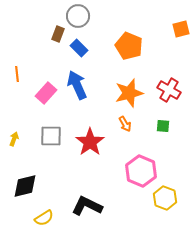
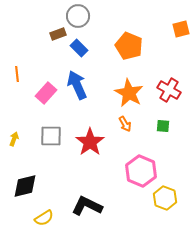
brown rectangle: rotated 49 degrees clockwise
orange star: rotated 28 degrees counterclockwise
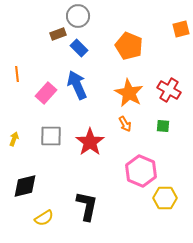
yellow hexagon: rotated 20 degrees counterclockwise
black L-shape: rotated 76 degrees clockwise
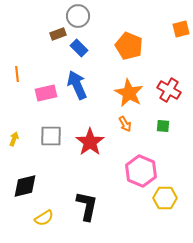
pink rectangle: rotated 35 degrees clockwise
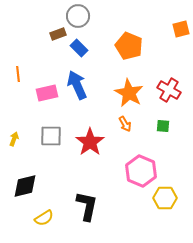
orange line: moved 1 px right
pink rectangle: moved 1 px right
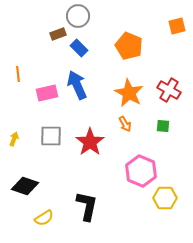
orange square: moved 4 px left, 3 px up
black diamond: rotated 32 degrees clockwise
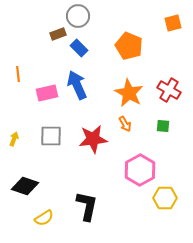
orange square: moved 4 px left, 3 px up
red star: moved 3 px right, 3 px up; rotated 28 degrees clockwise
pink hexagon: moved 1 px left, 1 px up; rotated 8 degrees clockwise
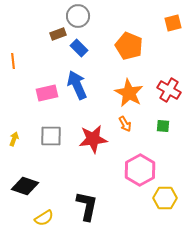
orange line: moved 5 px left, 13 px up
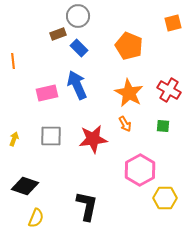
yellow semicircle: moved 8 px left; rotated 36 degrees counterclockwise
